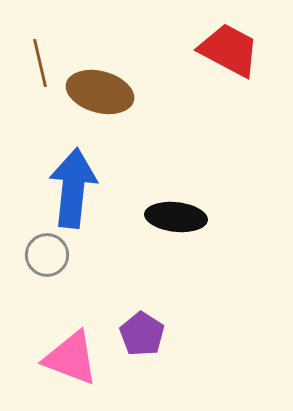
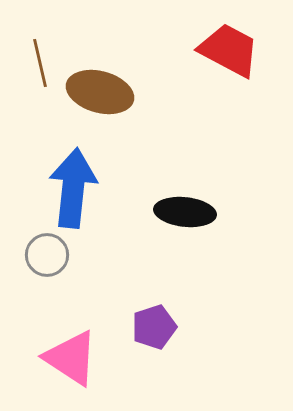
black ellipse: moved 9 px right, 5 px up
purple pentagon: moved 12 px right, 7 px up; rotated 21 degrees clockwise
pink triangle: rotated 12 degrees clockwise
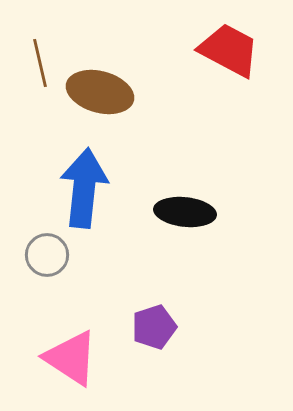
blue arrow: moved 11 px right
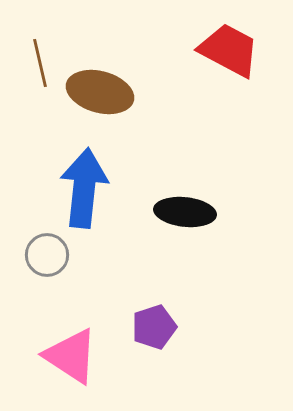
pink triangle: moved 2 px up
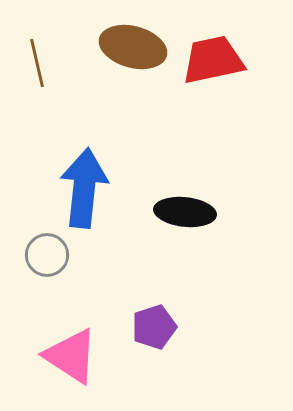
red trapezoid: moved 16 px left, 10 px down; rotated 40 degrees counterclockwise
brown line: moved 3 px left
brown ellipse: moved 33 px right, 45 px up
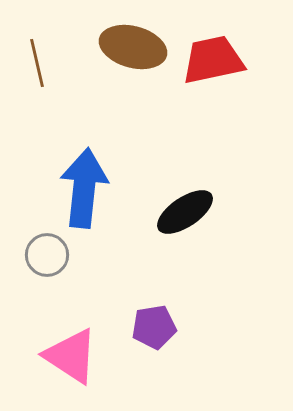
black ellipse: rotated 40 degrees counterclockwise
purple pentagon: rotated 9 degrees clockwise
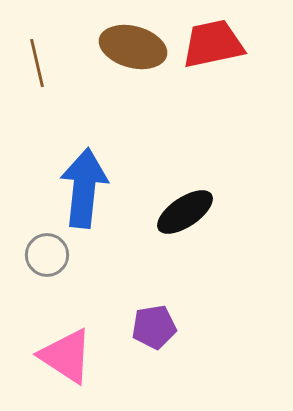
red trapezoid: moved 16 px up
pink triangle: moved 5 px left
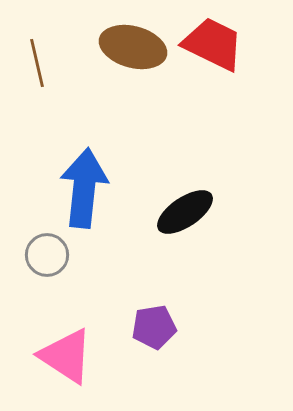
red trapezoid: rotated 38 degrees clockwise
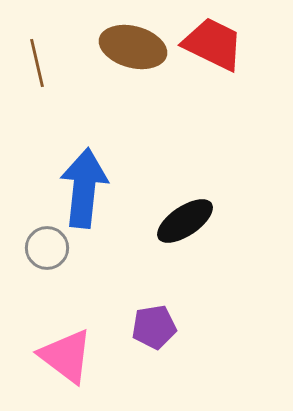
black ellipse: moved 9 px down
gray circle: moved 7 px up
pink triangle: rotated 4 degrees clockwise
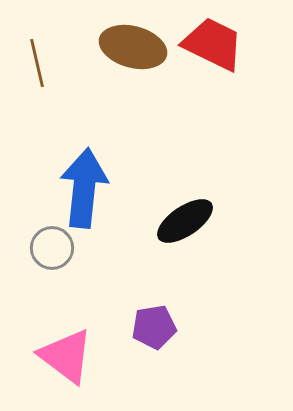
gray circle: moved 5 px right
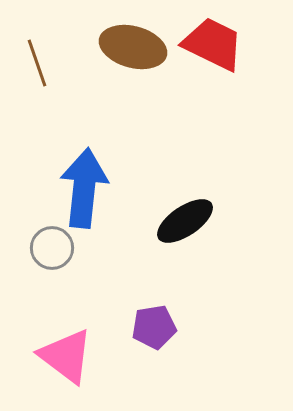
brown line: rotated 6 degrees counterclockwise
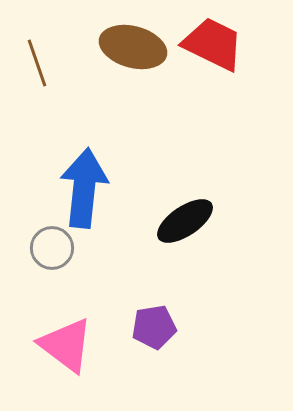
pink triangle: moved 11 px up
